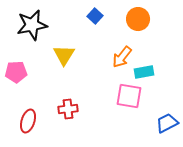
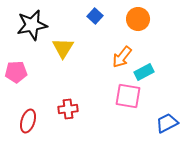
yellow triangle: moved 1 px left, 7 px up
cyan rectangle: rotated 18 degrees counterclockwise
pink square: moved 1 px left
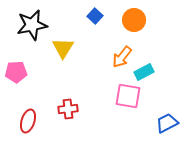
orange circle: moved 4 px left, 1 px down
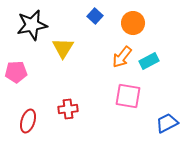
orange circle: moved 1 px left, 3 px down
cyan rectangle: moved 5 px right, 11 px up
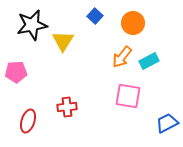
yellow triangle: moved 7 px up
red cross: moved 1 px left, 2 px up
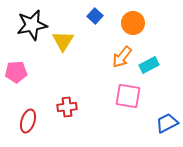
cyan rectangle: moved 4 px down
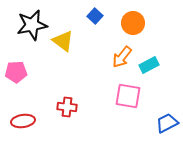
yellow triangle: rotated 25 degrees counterclockwise
red cross: rotated 12 degrees clockwise
red ellipse: moved 5 px left; rotated 65 degrees clockwise
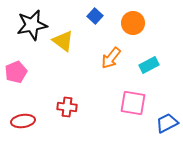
orange arrow: moved 11 px left, 1 px down
pink pentagon: rotated 20 degrees counterclockwise
pink square: moved 5 px right, 7 px down
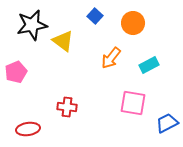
red ellipse: moved 5 px right, 8 px down
